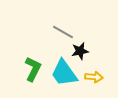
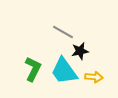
cyan trapezoid: moved 2 px up
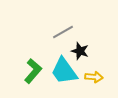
gray line: rotated 60 degrees counterclockwise
black star: rotated 30 degrees clockwise
green L-shape: moved 2 px down; rotated 15 degrees clockwise
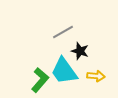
green L-shape: moved 7 px right, 9 px down
yellow arrow: moved 2 px right, 1 px up
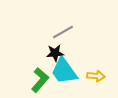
black star: moved 25 px left, 2 px down; rotated 24 degrees counterclockwise
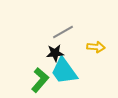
yellow arrow: moved 29 px up
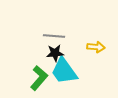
gray line: moved 9 px left, 4 px down; rotated 35 degrees clockwise
green L-shape: moved 1 px left, 2 px up
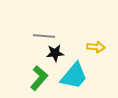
gray line: moved 10 px left
cyan trapezoid: moved 10 px right, 5 px down; rotated 104 degrees counterclockwise
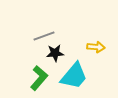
gray line: rotated 25 degrees counterclockwise
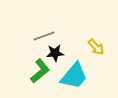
yellow arrow: rotated 42 degrees clockwise
green L-shape: moved 1 px right, 7 px up; rotated 10 degrees clockwise
